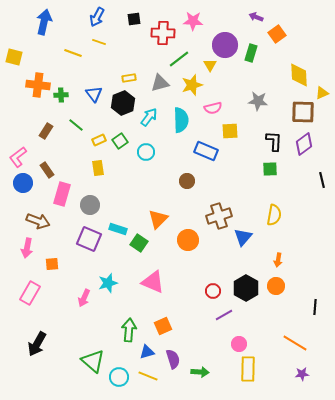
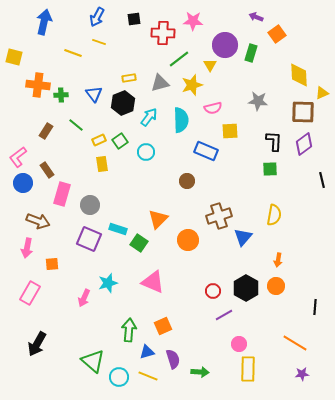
yellow rectangle at (98, 168): moved 4 px right, 4 px up
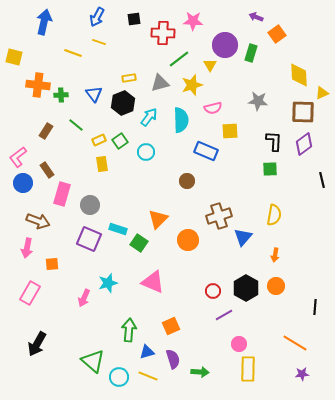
orange arrow at (278, 260): moved 3 px left, 5 px up
orange square at (163, 326): moved 8 px right
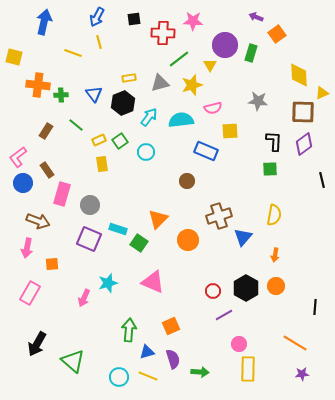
yellow line at (99, 42): rotated 56 degrees clockwise
cyan semicircle at (181, 120): rotated 95 degrees counterclockwise
green triangle at (93, 361): moved 20 px left
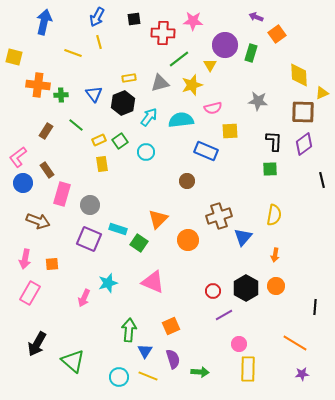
pink arrow at (27, 248): moved 2 px left, 11 px down
blue triangle at (147, 352): moved 2 px left, 1 px up; rotated 42 degrees counterclockwise
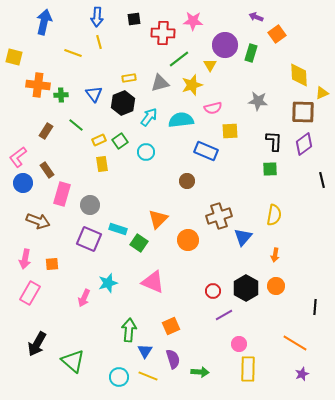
blue arrow at (97, 17): rotated 24 degrees counterclockwise
purple star at (302, 374): rotated 16 degrees counterclockwise
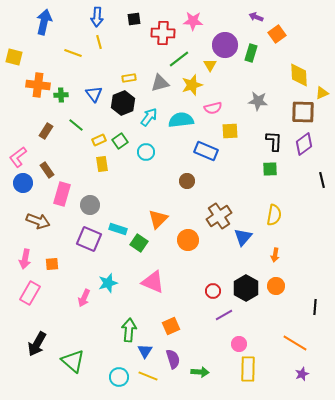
brown cross at (219, 216): rotated 15 degrees counterclockwise
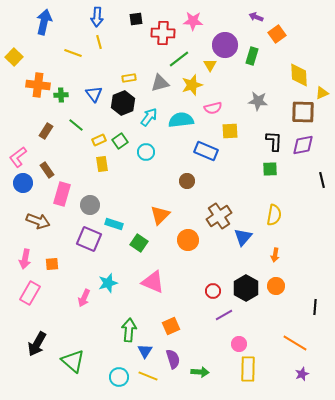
black square at (134, 19): moved 2 px right
green rectangle at (251, 53): moved 1 px right, 3 px down
yellow square at (14, 57): rotated 30 degrees clockwise
purple diamond at (304, 144): moved 1 px left, 1 px down; rotated 25 degrees clockwise
orange triangle at (158, 219): moved 2 px right, 4 px up
cyan rectangle at (118, 229): moved 4 px left, 5 px up
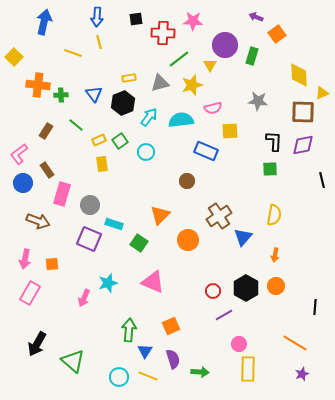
pink L-shape at (18, 157): moved 1 px right, 3 px up
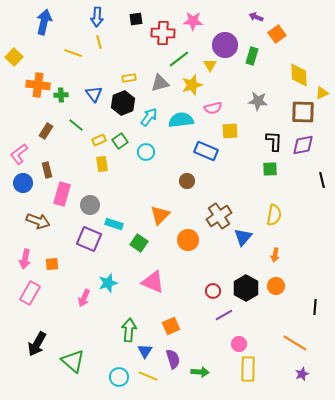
brown rectangle at (47, 170): rotated 21 degrees clockwise
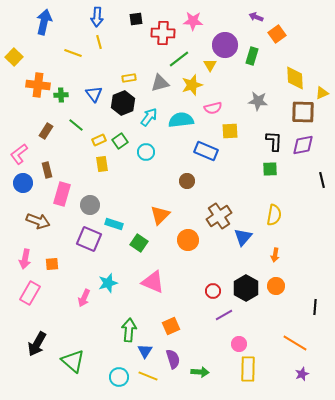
yellow diamond at (299, 75): moved 4 px left, 3 px down
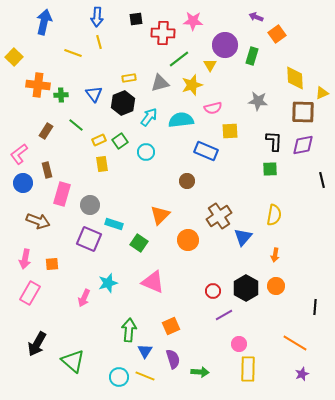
yellow line at (148, 376): moved 3 px left
